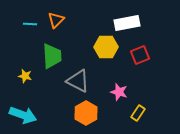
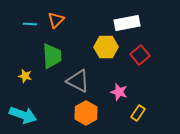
red square: rotated 18 degrees counterclockwise
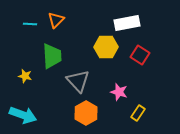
red square: rotated 18 degrees counterclockwise
gray triangle: rotated 20 degrees clockwise
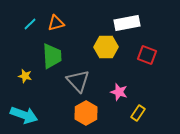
orange triangle: moved 3 px down; rotated 30 degrees clockwise
cyan line: rotated 48 degrees counterclockwise
red square: moved 7 px right; rotated 12 degrees counterclockwise
cyan arrow: moved 1 px right
